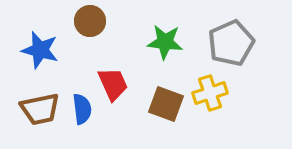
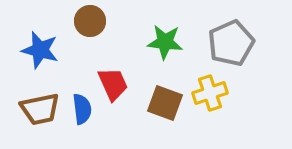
brown square: moved 1 px left, 1 px up
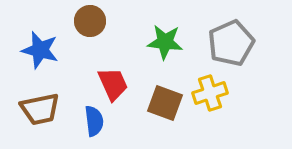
blue semicircle: moved 12 px right, 12 px down
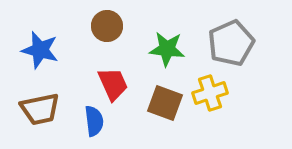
brown circle: moved 17 px right, 5 px down
green star: moved 2 px right, 7 px down
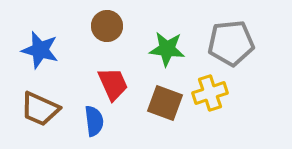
gray pentagon: rotated 18 degrees clockwise
brown trapezoid: rotated 36 degrees clockwise
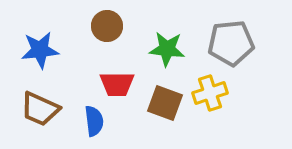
blue star: rotated 21 degrees counterclockwise
red trapezoid: moved 4 px right; rotated 114 degrees clockwise
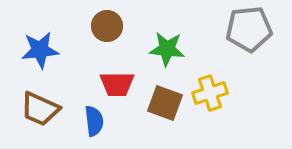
gray pentagon: moved 18 px right, 14 px up
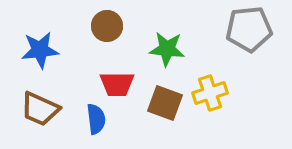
blue semicircle: moved 2 px right, 2 px up
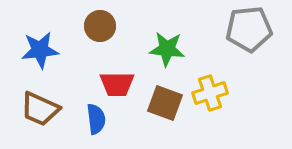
brown circle: moved 7 px left
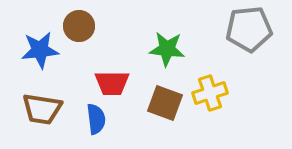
brown circle: moved 21 px left
red trapezoid: moved 5 px left, 1 px up
brown trapezoid: moved 2 px right; rotated 15 degrees counterclockwise
